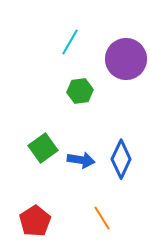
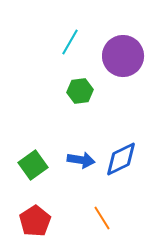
purple circle: moved 3 px left, 3 px up
green square: moved 10 px left, 17 px down
blue diamond: rotated 39 degrees clockwise
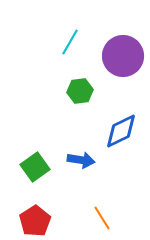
blue diamond: moved 28 px up
green square: moved 2 px right, 2 px down
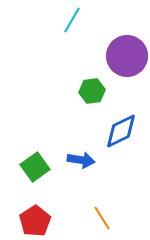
cyan line: moved 2 px right, 22 px up
purple circle: moved 4 px right
green hexagon: moved 12 px right
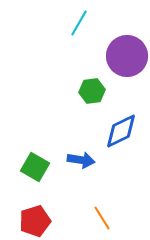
cyan line: moved 7 px right, 3 px down
green square: rotated 24 degrees counterclockwise
red pentagon: rotated 16 degrees clockwise
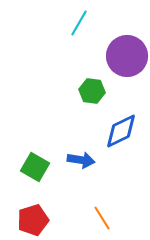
green hexagon: rotated 15 degrees clockwise
red pentagon: moved 2 px left, 1 px up
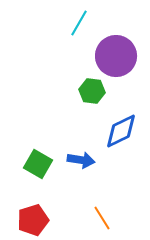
purple circle: moved 11 px left
green square: moved 3 px right, 3 px up
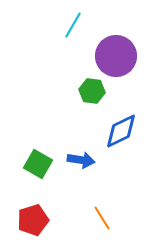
cyan line: moved 6 px left, 2 px down
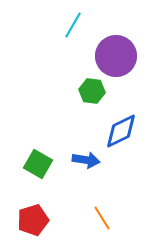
blue arrow: moved 5 px right
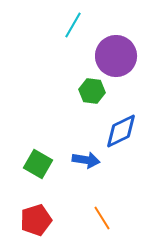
red pentagon: moved 3 px right
